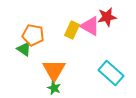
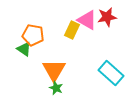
pink triangle: moved 3 px left, 6 px up
green star: moved 2 px right
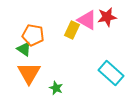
orange triangle: moved 25 px left, 3 px down
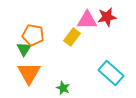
pink triangle: rotated 30 degrees counterclockwise
yellow rectangle: moved 7 px down; rotated 12 degrees clockwise
green triangle: rotated 28 degrees clockwise
green star: moved 7 px right
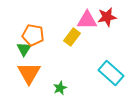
green star: moved 3 px left; rotated 24 degrees clockwise
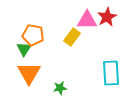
red star: rotated 18 degrees counterclockwise
cyan rectangle: rotated 45 degrees clockwise
green star: rotated 16 degrees clockwise
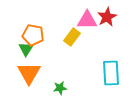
green triangle: moved 2 px right
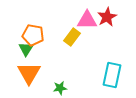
cyan rectangle: moved 1 px right, 2 px down; rotated 15 degrees clockwise
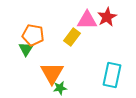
orange triangle: moved 23 px right
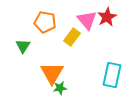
pink triangle: rotated 50 degrees clockwise
orange pentagon: moved 12 px right, 13 px up
green triangle: moved 3 px left, 3 px up
